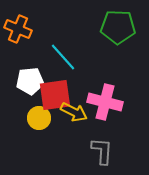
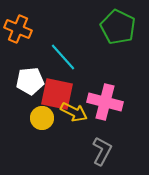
green pentagon: rotated 24 degrees clockwise
red square: moved 2 px right, 1 px up; rotated 20 degrees clockwise
yellow circle: moved 3 px right
gray L-shape: rotated 24 degrees clockwise
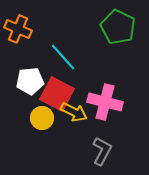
red square: rotated 16 degrees clockwise
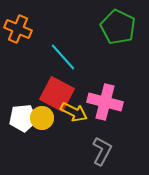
white pentagon: moved 7 px left, 37 px down
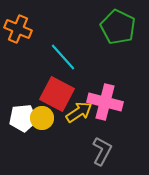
yellow arrow: moved 5 px right; rotated 60 degrees counterclockwise
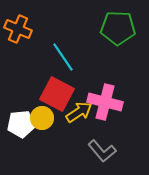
green pentagon: moved 1 px down; rotated 24 degrees counterclockwise
cyan line: rotated 8 degrees clockwise
white pentagon: moved 2 px left, 6 px down
gray L-shape: rotated 112 degrees clockwise
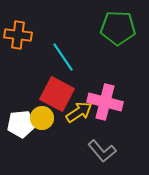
orange cross: moved 6 px down; rotated 16 degrees counterclockwise
